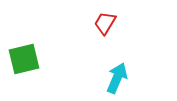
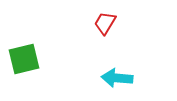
cyan arrow: rotated 108 degrees counterclockwise
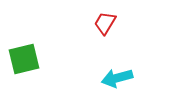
cyan arrow: rotated 20 degrees counterclockwise
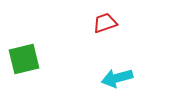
red trapezoid: rotated 40 degrees clockwise
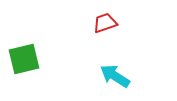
cyan arrow: moved 2 px left, 2 px up; rotated 48 degrees clockwise
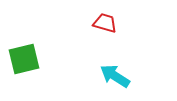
red trapezoid: rotated 35 degrees clockwise
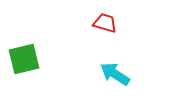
cyan arrow: moved 2 px up
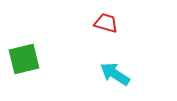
red trapezoid: moved 1 px right
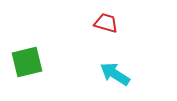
green square: moved 3 px right, 3 px down
